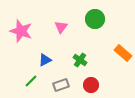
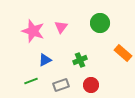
green circle: moved 5 px right, 4 px down
pink star: moved 12 px right
green cross: rotated 32 degrees clockwise
green line: rotated 24 degrees clockwise
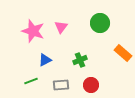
gray rectangle: rotated 14 degrees clockwise
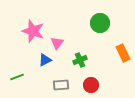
pink triangle: moved 4 px left, 16 px down
orange rectangle: rotated 24 degrees clockwise
green line: moved 14 px left, 4 px up
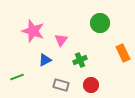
pink triangle: moved 4 px right, 3 px up
gray rectangle: rotated 21 degrees clockwise
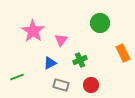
pink star: rotated 15 degrees clockwise
blue triangle: moved 5 px right, 3 px down
